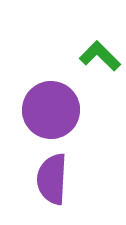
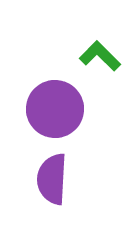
purple circle: moved 4 px right, 1 px up
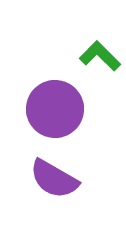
purple semicircle: moved 2 px right; rotated 63 degrees counterclockwise
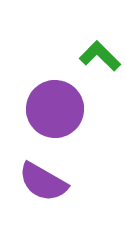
purple semicircle: moved 11 px left, 3 px down
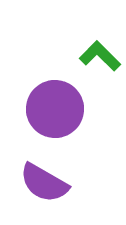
purple semicircle: moved 1 px right, 1 px down
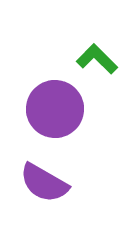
green L-shape: moved 3 px left, 3 px down
